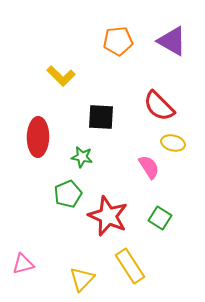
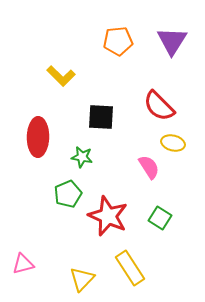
purple triangle: rotated 32 degrees clockwise
yellow rectangle: moved 2 px down
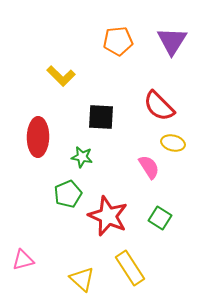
pink triangle: moved 4 px up
yellow triangle: rotated 32 degrees counterclockwise
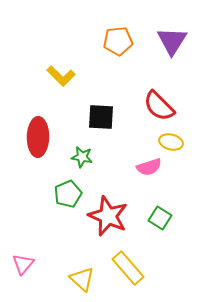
yellow ellipse: moved 2 px left, 1 px up
pink semicircle: rotated 105 degrees clockwise
pink triangle: moved 4 px down; rotated 35 degrees counterclockwise
yellow rectangle: moved 2 px left; rotated 8 degrees counterclockwise
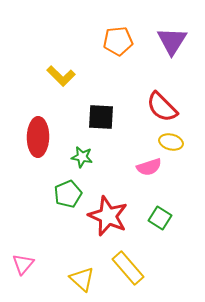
red semicircle: moved 3 px right, 1 px down
